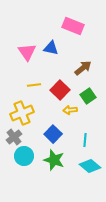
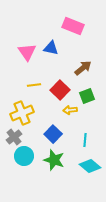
green square: moved 1 px left; rotated 14 degrees clockwise
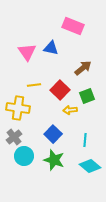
yellow cross: moved 4 px left, 5 px up; rotated 30 degrees clockwise
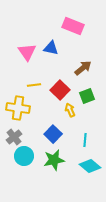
yellow arrow: rotated 72 degrees clockwise
green star: rotated 30 degrees counterclockwise
